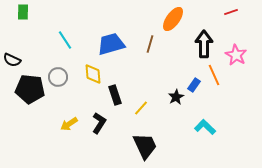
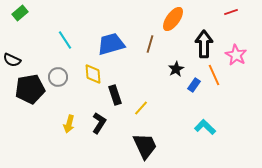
green rectangle: moved 3 px left, 1 px down; rotated 49 degrees clockwise
black pentagon: rotated 16 degrees counterclockwise
black star: moved 28 px up
yellow arrow: rotated 42 degrees counterclockwise
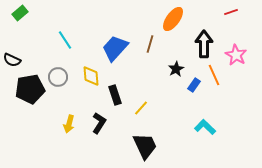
blue trapezoid: moved 4 px right, 4 px down; rotated 32 degrees counterclockwise
yellow diamond: moved 2 px left, 2 px down
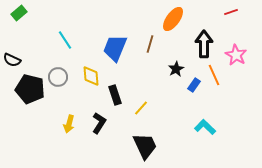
green rectangle: moved 1 px left
blue trapezoid: rotated 20 degrees counterclockwise
black pentagon: rotated 24 degrees clockwise
